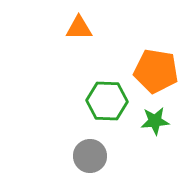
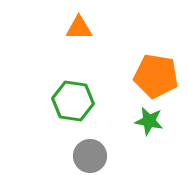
orange pentagon: moved 5 px down
green hexagon: moved 34 px left; rotated 6 degrees clockwise
green star: moved 6 px left; rotated 16 degrees clockwise
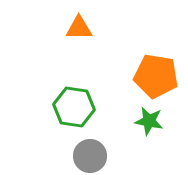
green hexagon: moved 1 px right, 6 px down
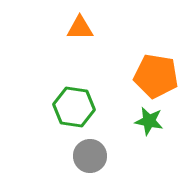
orange triangle: moved 1 px right
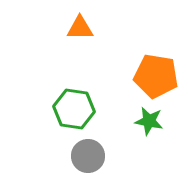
green hexagon: moved 2 px down
gray circle: moved 2 px left
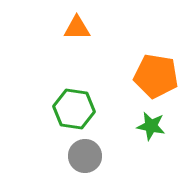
orange triangle: moved 3 px left
green star: moved 2 px right, 5 px down
gray circle: moved 3 px left
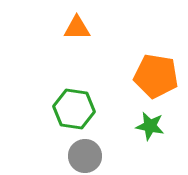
green star: moved 1 px left
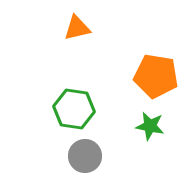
orange triangle: rotated 12 degrees counterclockwise
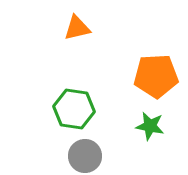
orange pentagon: rotated 12 degrees counterclockwise
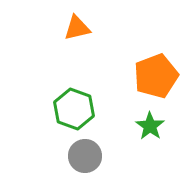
orange pentagon: rotated 18 degrees counterclockwise
green hexagon: rotated 12 degrees clockwise
green star: rotated 24 degrees clockwise
